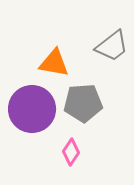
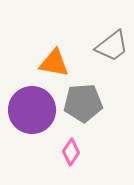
purple circle: moved 1 px down
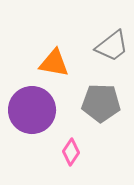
gray pentagon: moved 18 px right; rotated 6 degrees clockwise
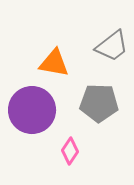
gray pentagon: moved 2 px left
pink diamond: moved 1 px left, 1 px up
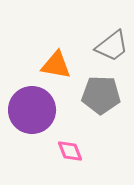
orange triangle: moved 2 px right, 2 px down
gray pentagon: moved 2 px right, 8 px up
pink diamond: rotated 56 degrees counterclockwise
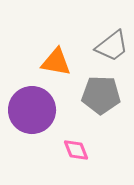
orange triangle: moved 3 px up
pink diamond: moved 6 px right, 1 px up
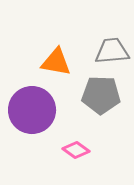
gray trapezoid: moved 5 px down; rotated 147 degrees counterclockwise
pink diamond: rotated 32 degrees counterclockwise
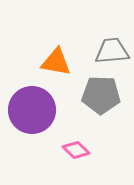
pink diamond: rotated 8 degrees clockwise
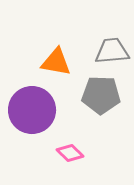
pink diamond: moved 6 px left, 3 px down
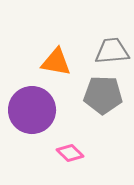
gray pentagon: moved 2 px right
